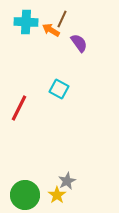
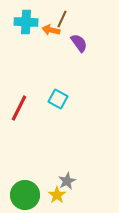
orange arrow: rotated 18 degrees counterclockwise
cyan square: moved 1 px left, 10 px down
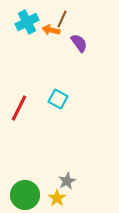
cyan cross: moved 1 px right; rotated 30 degrees counterclockwise
yellow star: moved 3 px down
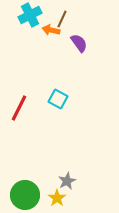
cyan cross: moved 3 px right, 7 px up
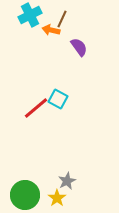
purple semicircle: moved 4 px down
red line: moved 17 px right; rotated 24 degrees clockwise
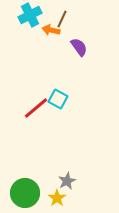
green circle: moved 2 px up
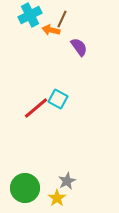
green circle: moved 5 px up
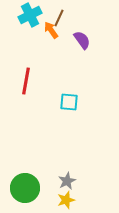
brown line: moved 3 px left, 1 px up
orange arrow: rotated 42 degrees clockwise
purple semicircle: moved 3 px right, 7 px up
cyan square: moved 11 px right, 3 px down; rotated 24 degrees counterclockwise
red line: moved 10 px left, 27 px up; rotated 40 degrees counterclockwise
yellow star: moved 9 px right, 2 px down; rotated 18 degrees clockwise
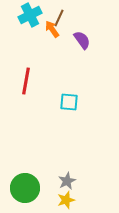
orange arrow: moved 1 px right, 1 px up
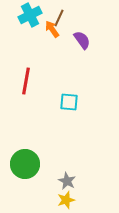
gray star: rotated 18 degrees counterclockwise
green circle: moved 24 px up
